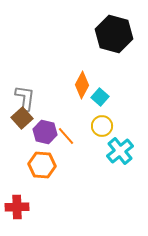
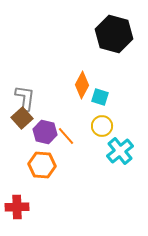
cyan square: rotated 24 degrees counterclockwise
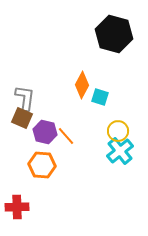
brown square: rotated 25 degrees counterclockwise
yellow circle: moved 16 px right, 5 px down
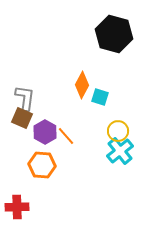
purple hexagon: rotated 15 degrees clockwise
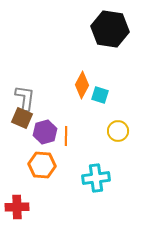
black hexagon: moved 4 px left, 5 px up; rotated 6 degrees counterclockwise
cyan square: moved 2 px up
purple hexagon: rotated 15 degrees clockwise
orange line: rotated 42 degrees clockwise
cyan cross: moved 24 px left, 27 px down; rotated 32 degrees clockwise
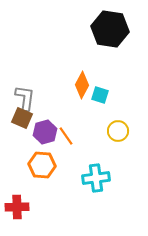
orange line: rotated 36 degrees counterclockwise
